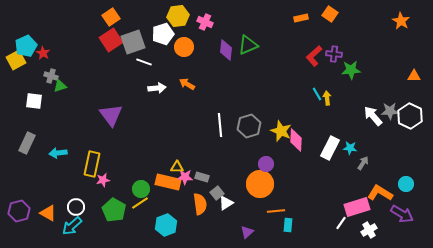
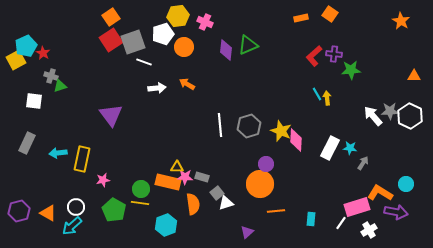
yellow rectangle at (92, 164): moved 10 px left, 5 px up
yellow line at (140, 203): rotated 42 degrees clockwise
white triangle at (226, 203): rotated 14 degrees clockwise
orange semicircle at (200, 204): moved 7 px left
purple arrow at (402, 214): moved 6 px left, 2 px up; rotated 20 degrees counterclockwise
cyan rectangle at (288, 225): moved 23 px right, 6 px up
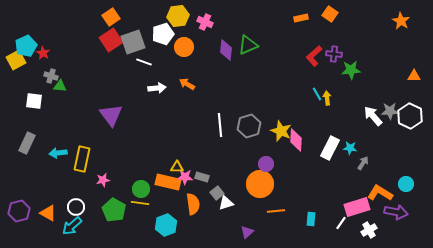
green triangle at (60, 86): rotated 24 degrees clockwise
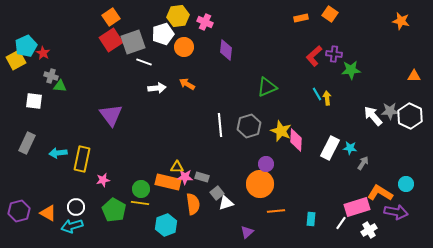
orange star at (401, 21): rotated 18 degrees counterclockwise
green triangle at (248, 45): moved 19 px right, 42 px down
cyan arrow at (72, 226): rotated 25 degrees clockwise
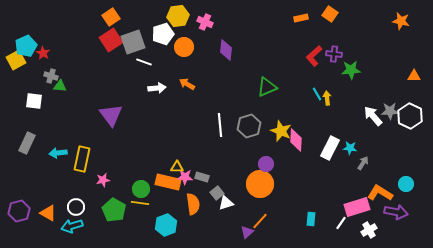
orange line at (276, 211): moved 16 px left, 10 px down; rotated 42 degrees counterclockwise
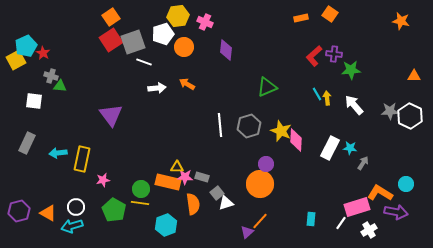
white arrow at (373, 116): moved 19 px left, 11 px up
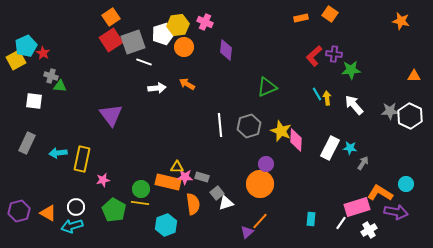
yellow hexagon at (178, 16): moved 9 px down
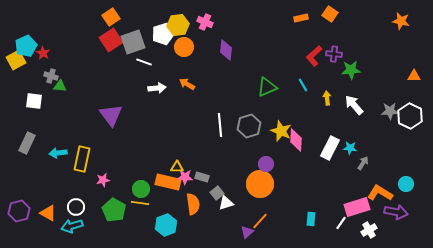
cyan line at (317, 94): moved 14 px left, 9 px up
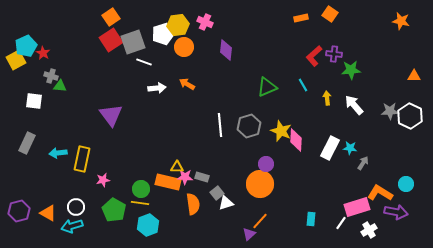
cyan hexagon at (166, 225): moved 18 px left
purple triangle at (247, 232): moved 2 px right, 2 px down
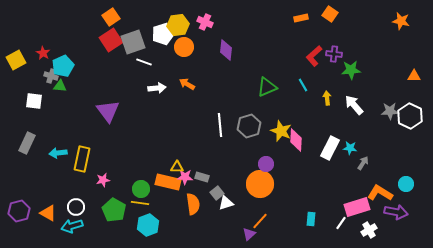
cyan pentagon at (26, 46): moved 37 px right, 20 px down
purple triangle at (111, 115): moved 3 px left, 4 px up
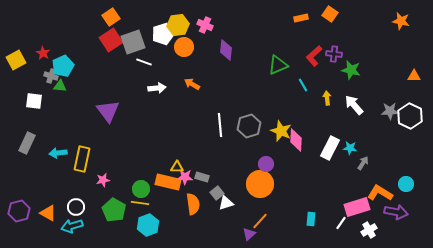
pink cross at (205, 22): moved 3 px down
green star at (351, 70): rotated 18 degrees clockwise
orange arrow at (187, 84): moved 5 px right
green triangle at (267, 87): moved 11 px right, 22 px up
